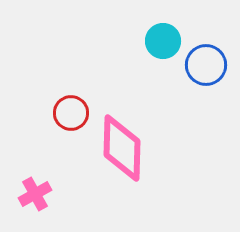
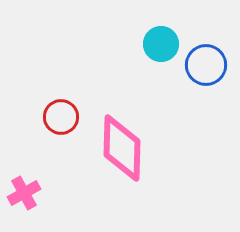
cyan circle: moved 2 px left, 3 px down
red circle: moved 10 px left, 4 px down
pink cross: moved 11 px left, 1 px up
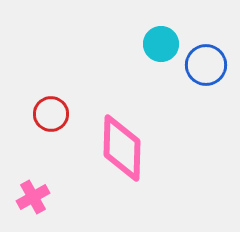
red circle: moved 10 px left, 3 px up
pink cross: moved 9 px right, 4 px down
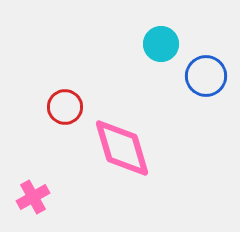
blue circle: moved 11 px down
red circle: moved 14 px right, 7 px up
pink diamond: rotated 18 degrees counterclockwise
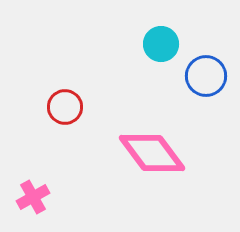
pink diamond: moved 30 px right, 5 px down; rotated 20 degrees counterclockwise
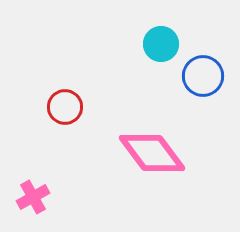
blue circle: moved 3 px left
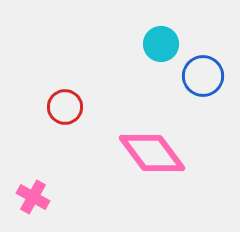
pink cross: rotated 32 degrees counterclockwise
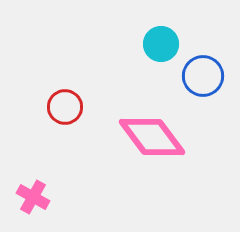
pink diamond: moved 16 px up
